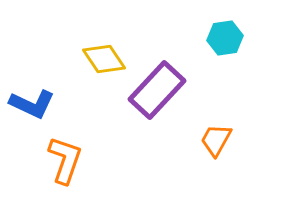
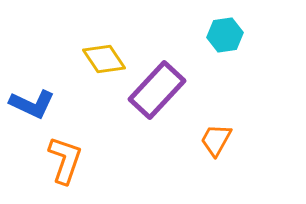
cyan hexagon: moved 3 px up
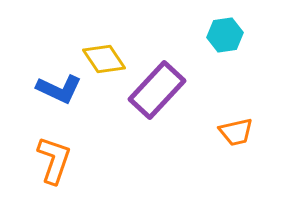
blue L-shape: moved 27 px right, 15 px up
orange trapezoid: moved 20 px right, 8 px up; rotated 132 degrees counterclockwise
orange L-shape: moved 11 px left
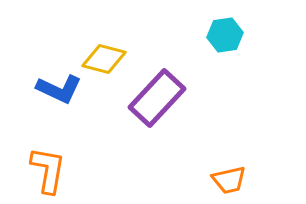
yellow diamond: rotated 42 degrees counterclockwise
purple rectangle: moved 8 px down
orange trapezoid: moved 7 px left, 48 px down
orange L-shape: moved 6 px left, 10 px down; rotated 9 degrees counterclockwise
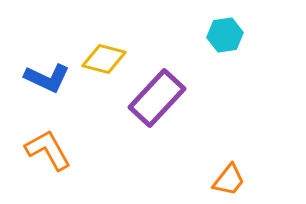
blue L-shape: moved 12 px left, 11 px up
orange L-shape: moved 20 px up; rotated 39 degrees counterclockwise
orange trapezoid: rotated 39 degrees counterclockwise
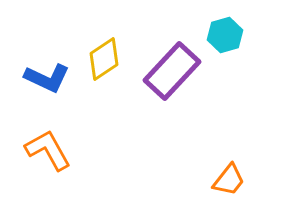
cyan hexagon: rotated 8 degrees counterclockwise
yellow diamond: rotated 48 degrees counterclockwise
purple rectangle: moved 15 px right, 27 px up
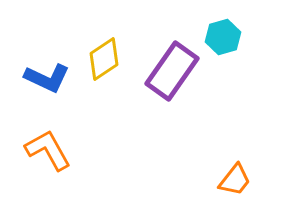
cyan hexagon: moved 2 px left, 2 px down
purple rectangle: rotated 8 degrees counterclockwise
orange trapezoid: moved 6 px right
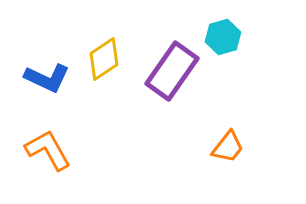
orange trapezoid: moved 7 px left, 33 px up
